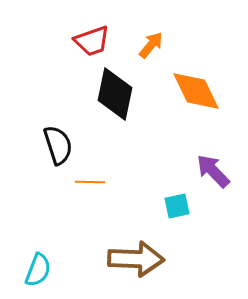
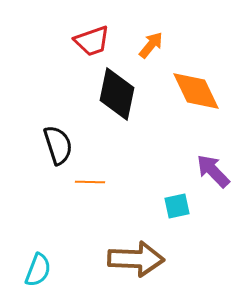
black diamond: moved 2 px right
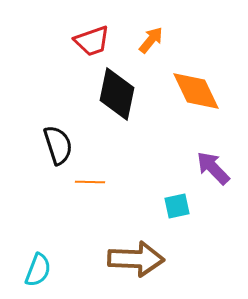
orange arrow: moved 5 px up
purple arrow: moved 3 px up
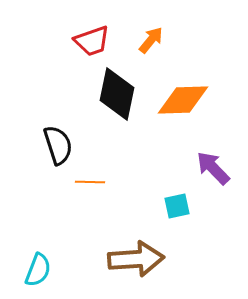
orange diamond: moved 13 px left, 9 px down; rotated 66 degrees counterclockwise
brown arrow: rotated 6 degrees counterclockwise
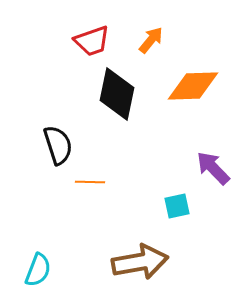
orange diamond: moved 10 px right, 14 px up
brown arrow: moved 4 px right, 3 px down; rotated 6 degrees counterclockwise
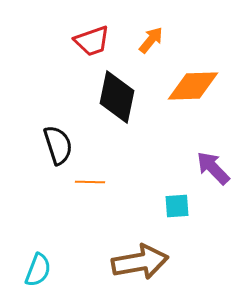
black diamond: moved 3 px down
cyan square: rotated 8 degrees clockwise
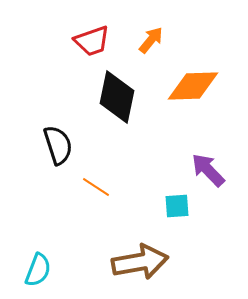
purple arrow: moved 5 px left, 2 px down
orange line: moved 6 px right, 5 px down; rotated 32 degrees clockwise
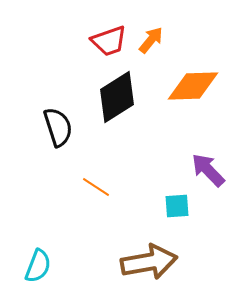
red trapezoid: moved 17 px right
black diamond: rotated 46 degrees clockwise
black semicircle: moved 18 px up
brown arrow: moved 9 px right
cyan semicircle: moved 4 px up
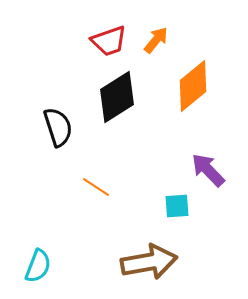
orange arrow: moved 5 px right
orange diamond: rotated 38 degrees counterclockwise
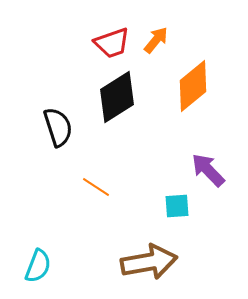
red trapezoid: moved 3 px right, 2 px down
